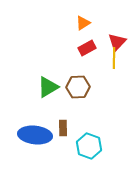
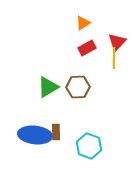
brown rectangle: moved 7 px left, 4 px down
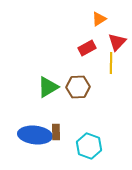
orange triangle: moved 16 px right, 4 px up
yellow line: moved 3 px left, 5 px down
